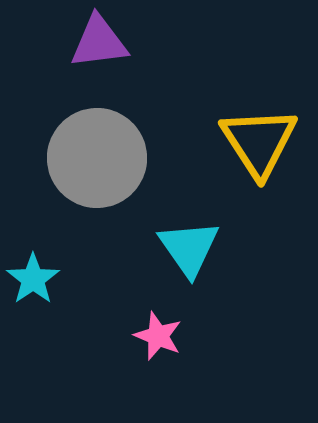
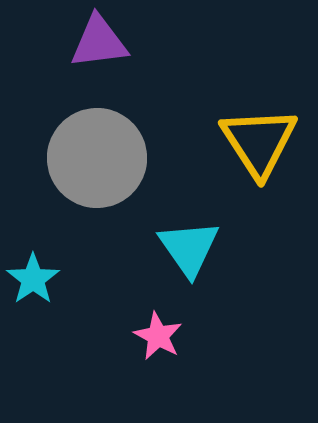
pink star: rotated 6 degrees clockwise
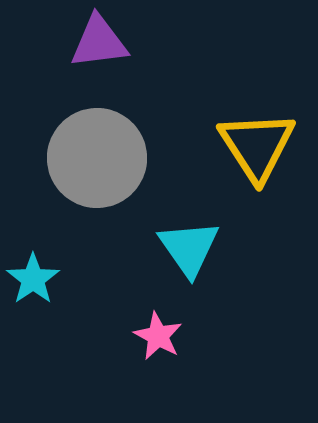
yellow triangle: moved 2 px left, 4 px down
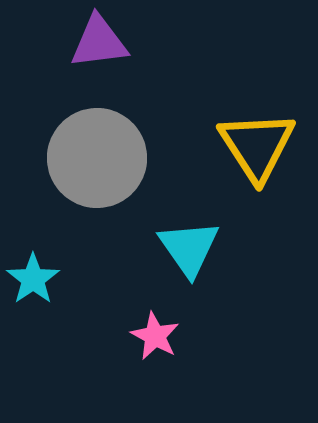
pink star: moved 3 px left
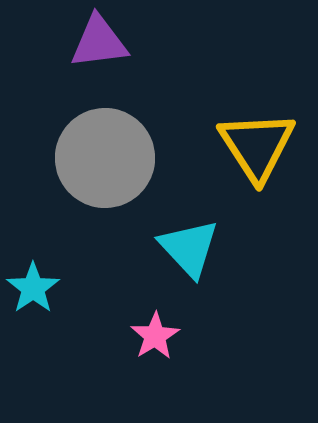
gray circle: moved 8 px right
cyan triangle: rotated 8 degrees counterclockwise
cyan star: moved 9 px down
pink star: rotated 12 degrees clockwise
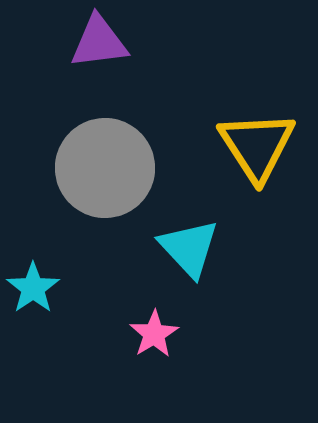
gray circle: moved 10 px down
pink star: moved 1 px left, 2 px up
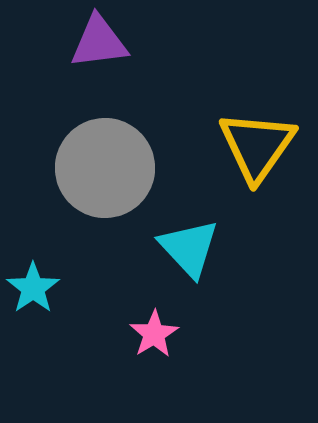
yellow triangle: rotated 8 degrees clockwise
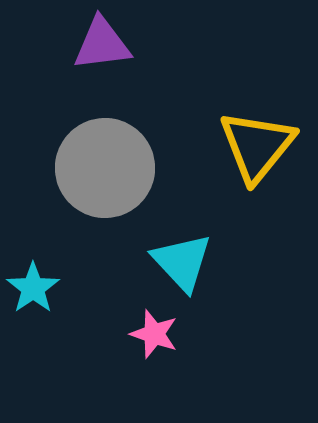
purple triangle: moved 3 px right, 2 px down
yellow triangle: rotated 4 degrees clockwise
cyan triangle: moved 7 px left, 14 px down
pink star: rotated 21 degrees counterclockwise
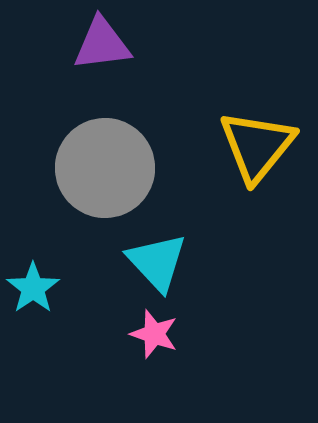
cyan triangle: moved 25 px left
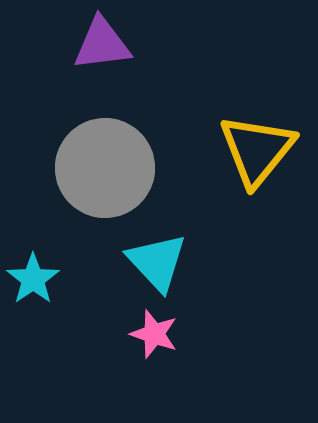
yellow triangle: moved 4 px down
cyan star: moved 9 px up
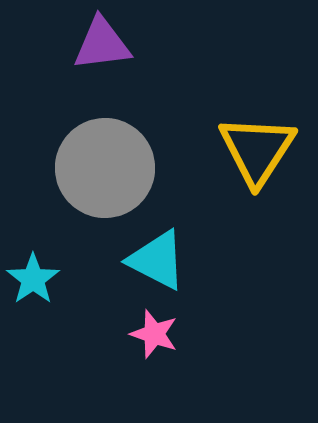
yellow triangle: rotated 6 degrees counterclockwise
cyan triangle: moved 2 px up; rotated 20 degrees counterclockwise
